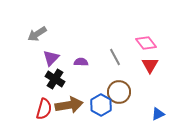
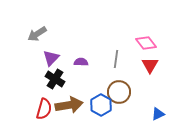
gray line: moved 1 px right, 2 px down; rotated 36 degrees clockwise
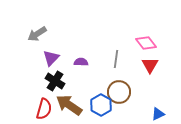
black cross: moved 2 px down
brown arrow: rotated 136 degrees counterclockwise
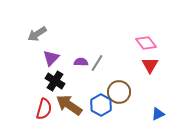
gray line: moved 19 px left, 4 px down; rotated 24 degrees clockwise
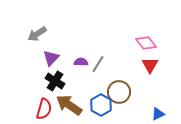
gray line: moved 1 px right, 1 px down
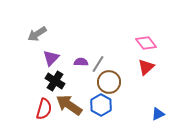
red triangle: moved 4 px left, 2 px down; rotated 18 degrees clockwise
brown circle: moved 10 px left, 10 px up
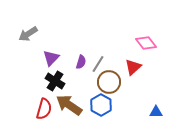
gray arrow: moved 9 px left
purple semicircle: rotated 104 degrees clockwise
red triangle: moved 13 px left
blue triangle: moved 2 px left, 2 px up; rotated 24 degrees clockwise
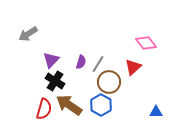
purple triangle: moved 2 px down
